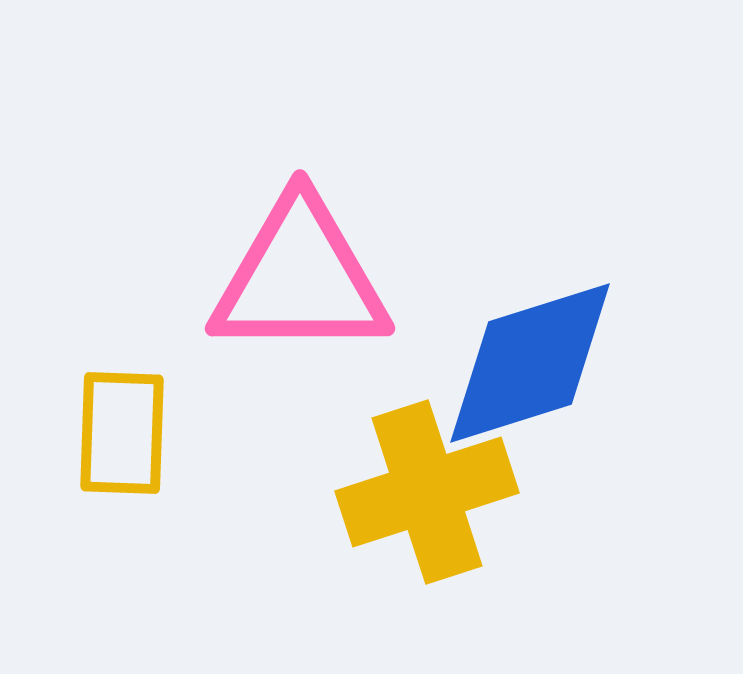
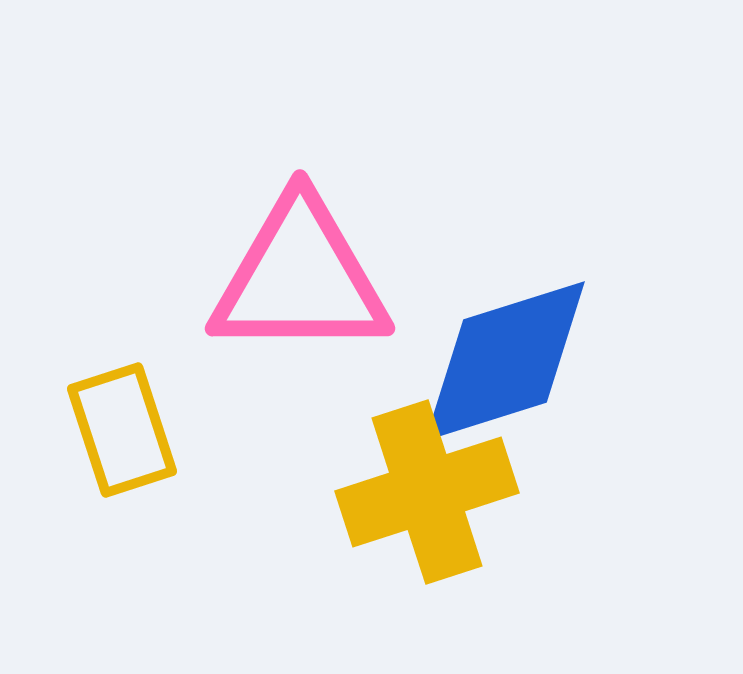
blue diamond: moved 25 px left, 2 px up
yellow rectangle: moved 3 px up; rotated 20 degrees counterclockwise
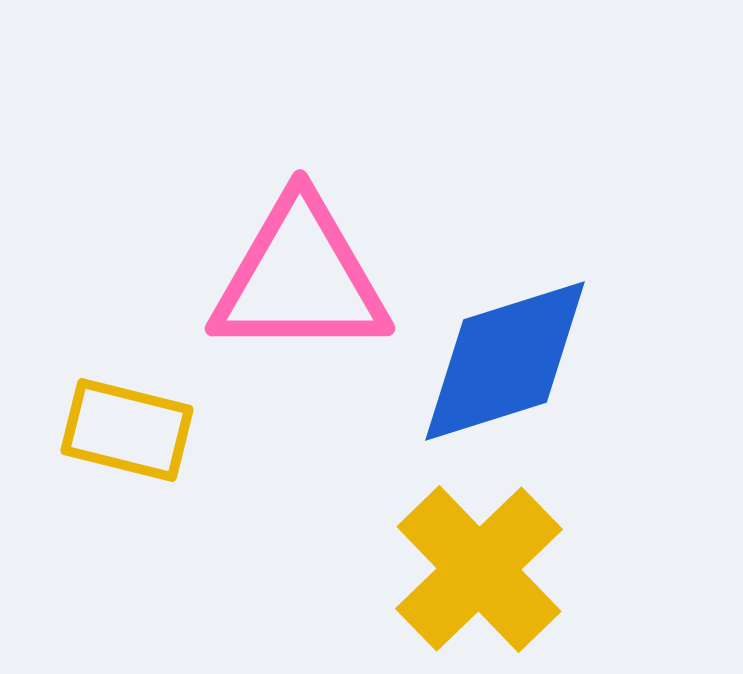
yellow rectangle: moved 5 px right; rotated 58 degrees counterclockwise
yellow cross: moved 52 px right, 77 px down; rotated 26 degrees counterclockwise
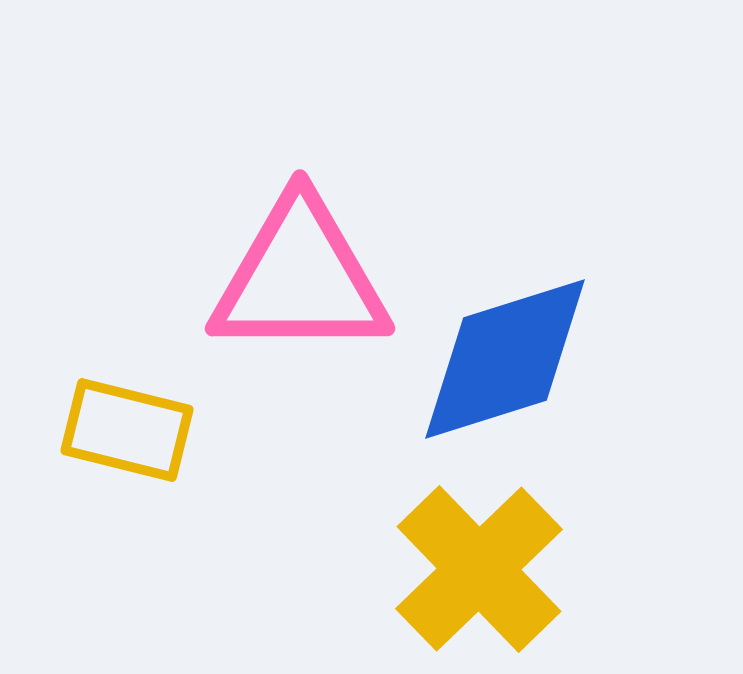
blue diamond: moved 2 px up
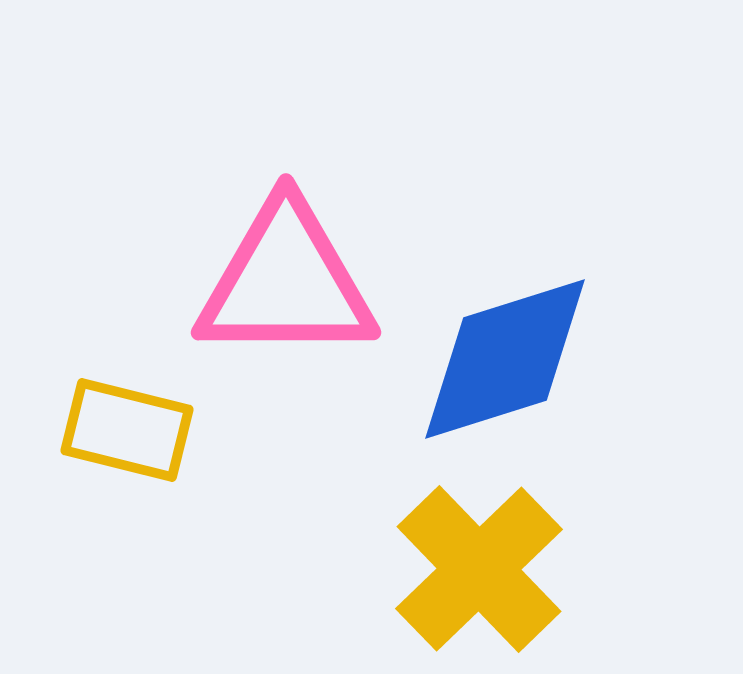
pink triangle: moved 14 px left, 4 px down
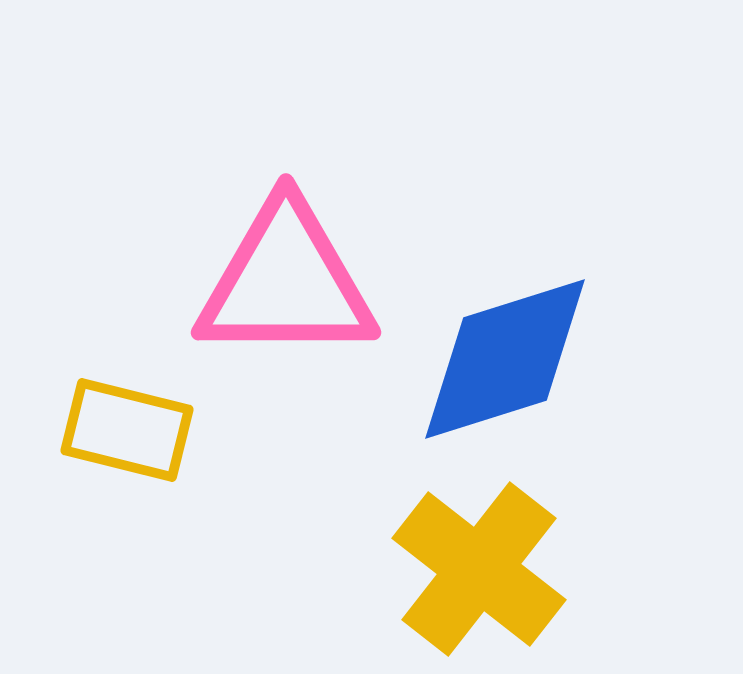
yellow cross: rotated 8 degrees counterclockwise
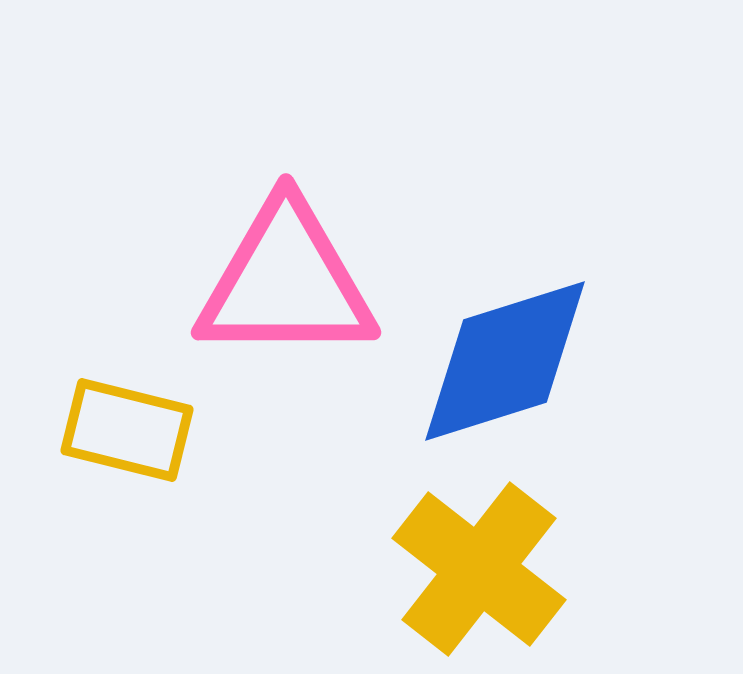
blue diamond: moved 2 px down
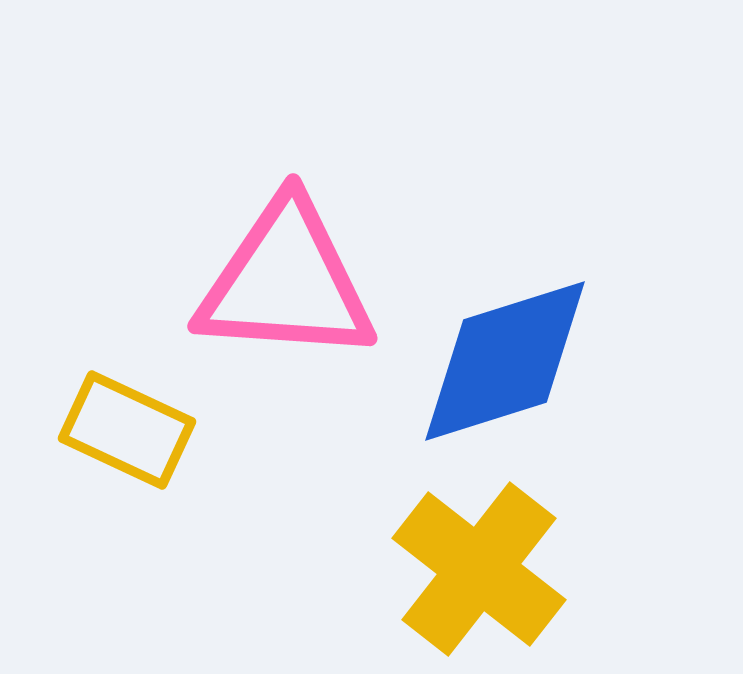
pink triangle: rotated 4 degrees clockwise
yellow rectangle: rotated 11 degrees clockwise
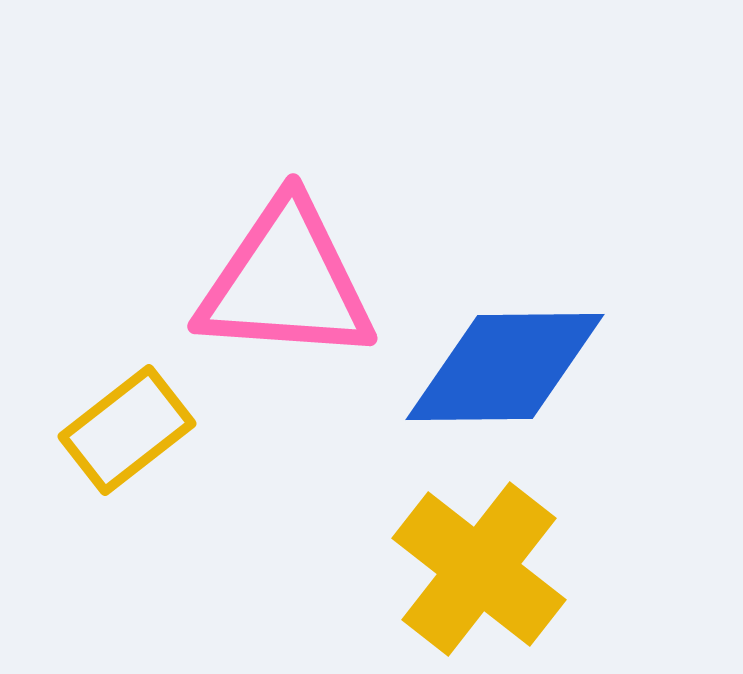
blue diamond: moved 6 px down; rotated 17 degrees clockwise
yellow rectangle: rotated 63 degrees counterclockwise
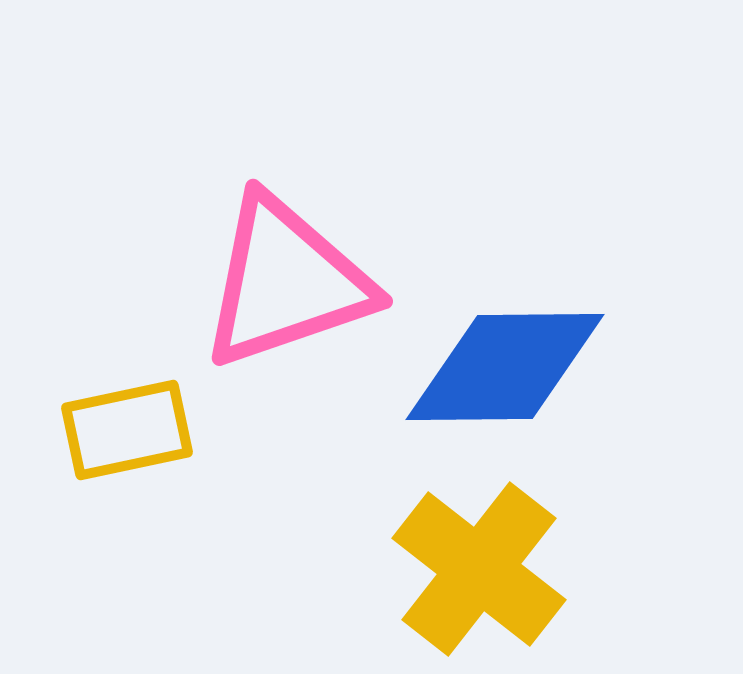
pink triangle: rotated 23 degrees counterclockwise
yellow rectangle: rotated 26 degrees clockwise
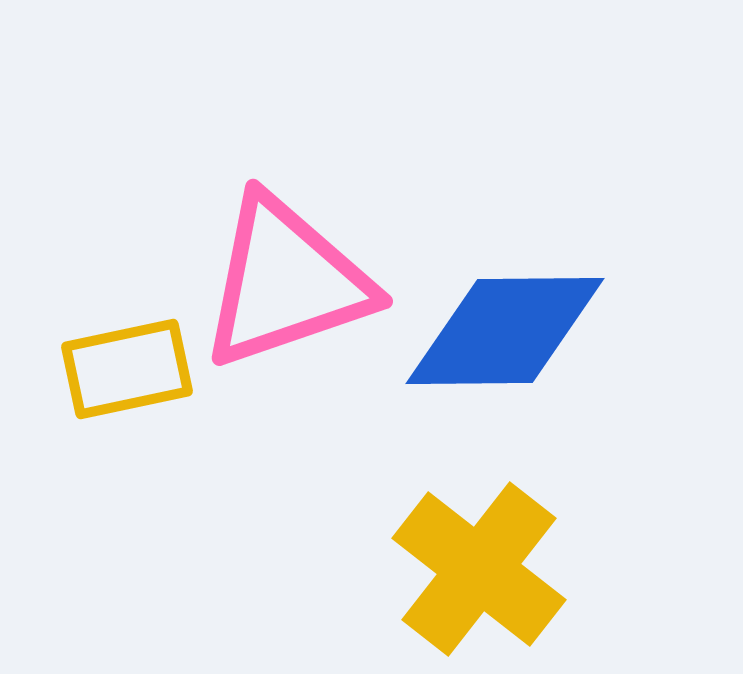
blue diamond: moved 36 px up
yellow rectangle: moved 61 px up
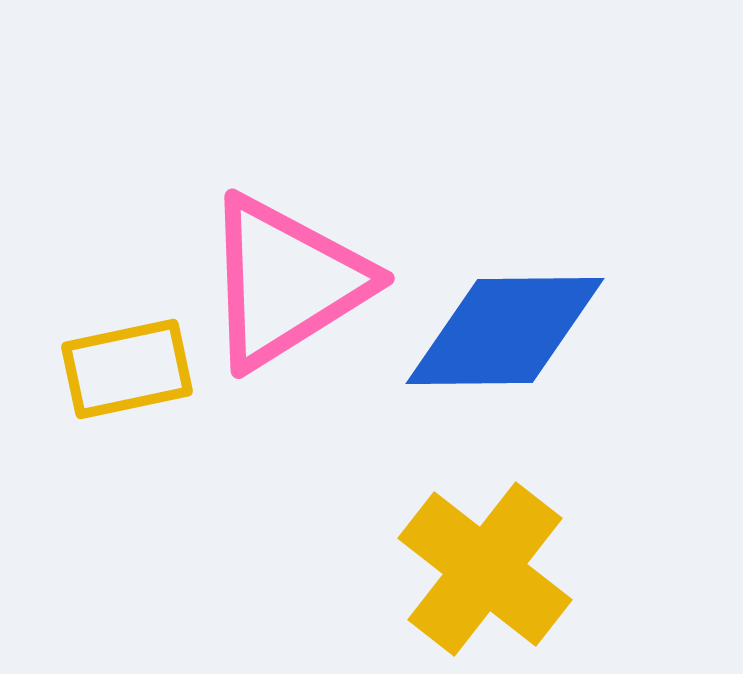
pink triangle: rotated 13 degrees counterclockwise
yellow cross: moved 6 px right
